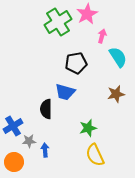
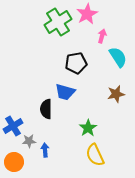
green star: rotated 18 degrees counterclockwise
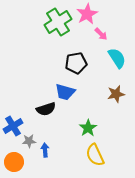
pink arrow: moved 1 px left, 2 px up; rotated 120 degrees clockwise
cyan semicircle: moved 1 px left, 1 px down
black semicircle: rotated 108 degrees counterclockwise
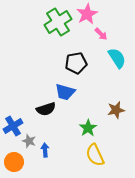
brown star: moved 16 px down
gray star: rotated 24 degrees clockwise
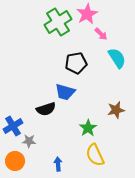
gray star: rotated 16 degrees counterclockwise
blue arrow: moved 13 px right, 14 px down
orange circle: moved 1 px right, 1 px up
